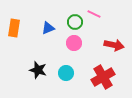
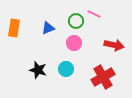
green circle: moved 1 px right, 1 px up
cyan circle: moved 4 px up
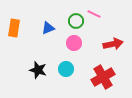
red arrow: moved 1 px left, 1 px up; rotated 24 degrees counterclockwise
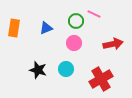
blue triangle: moved 2 px left
red cross: moved 2 px left, 2 px down
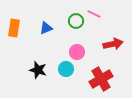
pink circle: moved 3 px right, 9 px down
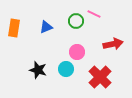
blue triangle: moved 1 px up
red cross: moved 1 px left, 2 px up; rotated 15 degrees counterclockwise
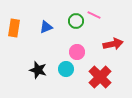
pink line: moved 1 px down
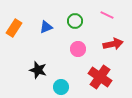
pink line: moved 13 px right
green circle: moved 1 px left
orange rectangle: rotated 24 degrees clockwise
pink circle: moved 1 px right, 3 px up
cyan circle: moved 5 px left, 18 px down
red cross: rotated 10 degrees counterclockwise
